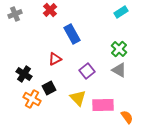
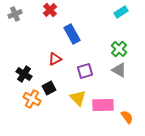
purple square: moved 2 px left; rotated 21 degrees clockwise
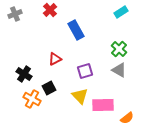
blue rectangle: moved 4 px right, 4 px up
yellow triangle: moved 2 px right, 2 px up
orange semicircle: moved 1 px down; rotated 88 degrees clockwise
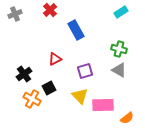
green cross: rotated 28 degrees counterclockwise
black cross: rotated 21 degrees clockwise
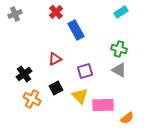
red cross: moved 6 px right, 2 px down
black square: moved 7 px right
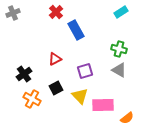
gray cross: moved 2 px left, 1 px up
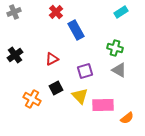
gray cross: moved 1 px right, 1 px up
green cross: moved 4 px left, 1 px up
red triangle: moved 3 px left
black cross: moved 9 px left, 19 px up
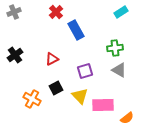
green cross: rotated 21 degrees counterclockwise
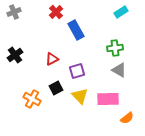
purple square: moved 8 px left
pink rectangle: moved 5 px right, 6 px up
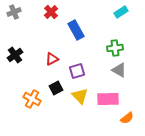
red cross: moved 5 px left
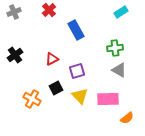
red cross: moved 2 px left, 2 px up
